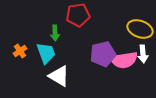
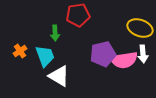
yellow ellipse: moved 1 px up
cyan trapezoid: moved 1 px left, 3 px down
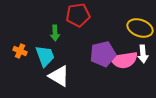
orange cross: rotated 32 degrees counterclockwise
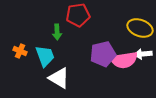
green arrow: moved 2 px right, 1 px up
white arrow: rotated 90 degrees clockwise
white triangle: moved 2 px down
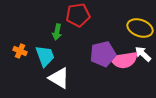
green arrow: rotated 14 degrees clockwise
white arrow: rotated 48 degrees clockwise
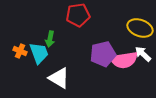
green arrow: moved 7 px left, 7 px down
cyan trapezoid: moved 6 px left, 3 px up
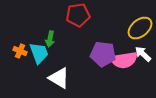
yellow ellipse: rotated 60 degrees counterclockwise
purple pentagon: rotated 20 degrees clockwise
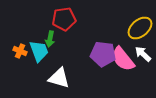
red pentagon: moved 14 px left, 4 px down
cyan trapezoid: moved 2 px up
pink semicircle: moved 1 px left, 1 px up; rotated 60 degrees clockwise
white triangle: rotated 15 degrees counterclockwise
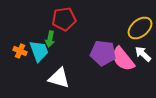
purple pentagon: moved 1 px up
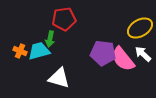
yellow ellipse: rotated 10 degrees clockwise
cyan trapezoid: rotated 85 degrees counterclockwise
